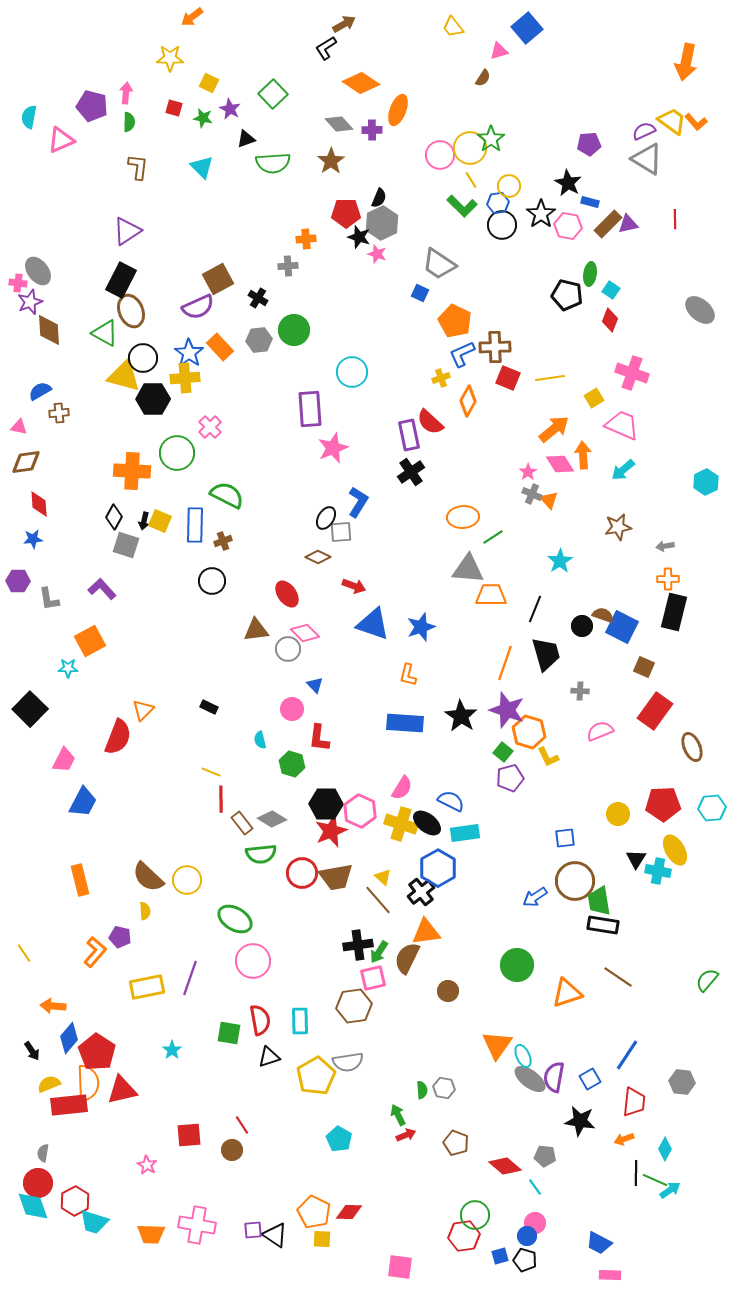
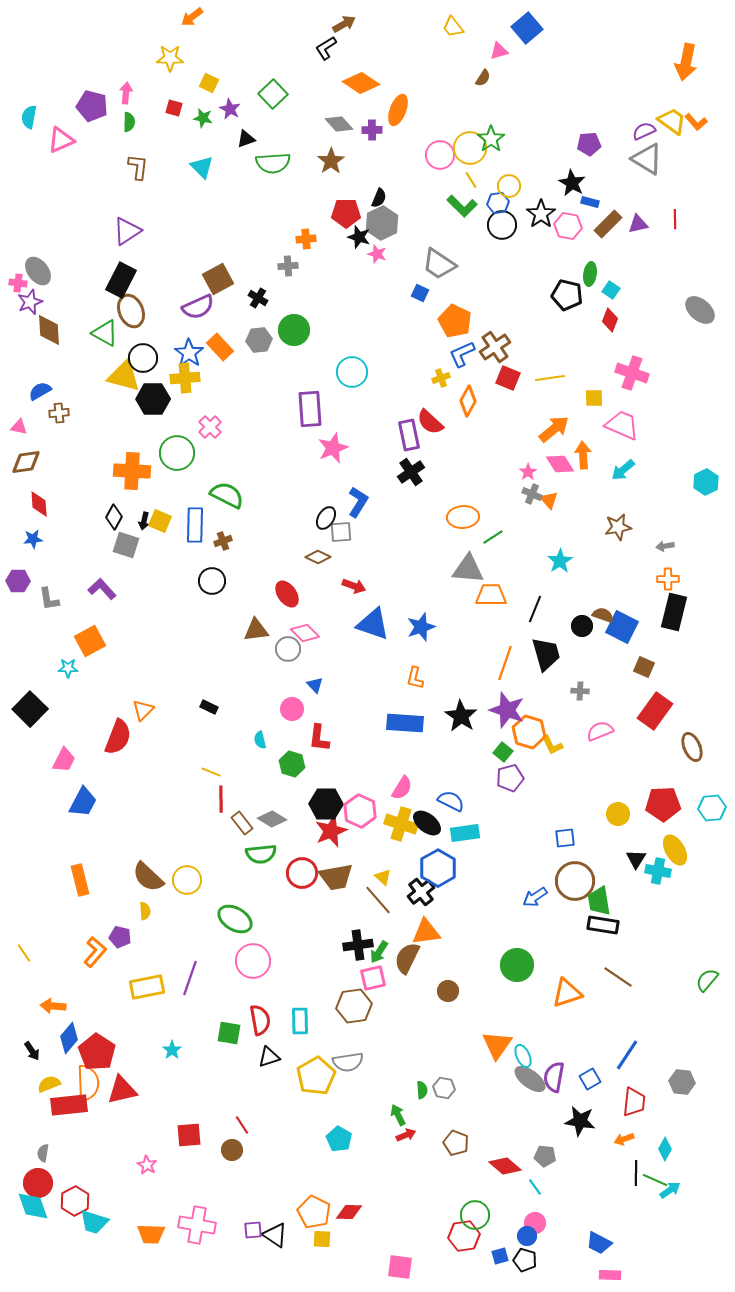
black star at (568, 183): moved 4 px right
purple triangle at (628, 224): moved 10 px right
brown cross at (495, 347): rotated 32 degrees counterclockwise
yellow square at (594, 398): rotated 30 degrees clockwise
orange L-shape at (408, 675): moved 7 px right, 3 px down
yellow L-shape at (548, 757): moved 4 px right, 12 px up
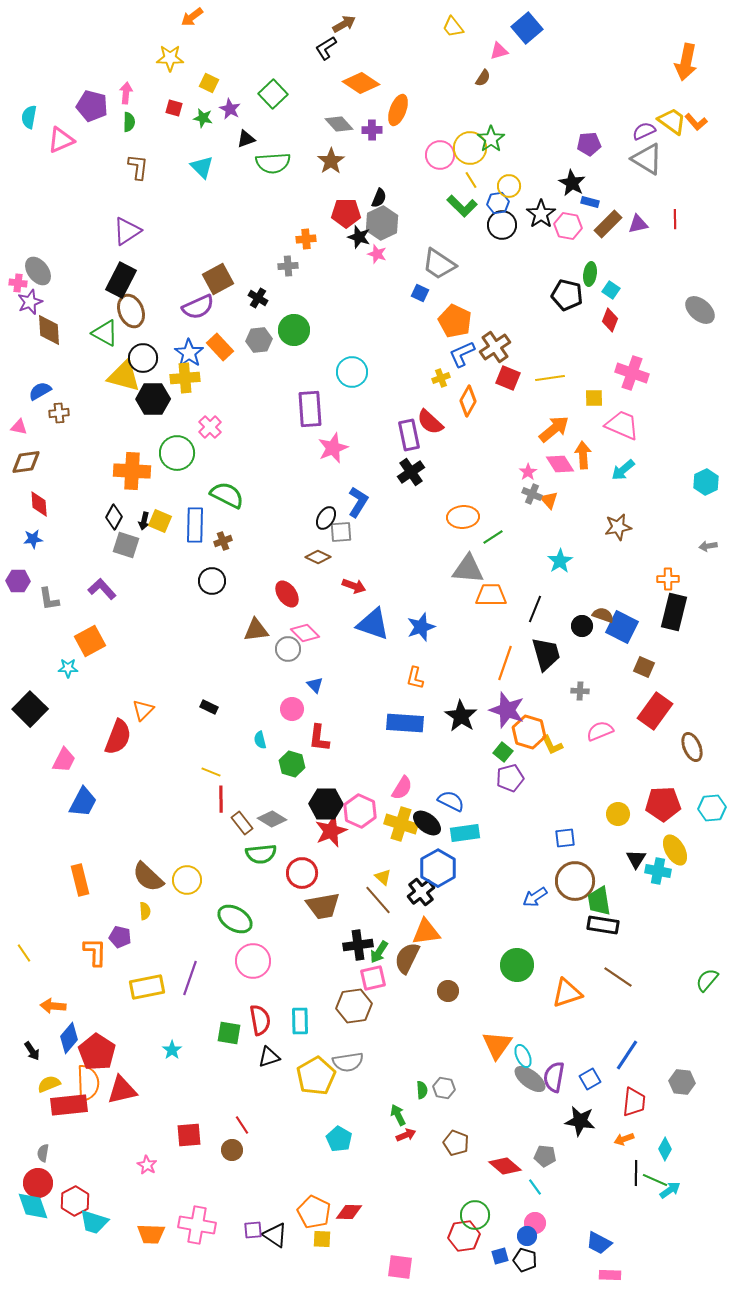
gray arrow at (665, 546): moved 43 px right
brown trapezoid at (336, 877): moved 13 px left, 29 px down
orange L-shape at (95, 952): rotated 40 degrees counterclockwise
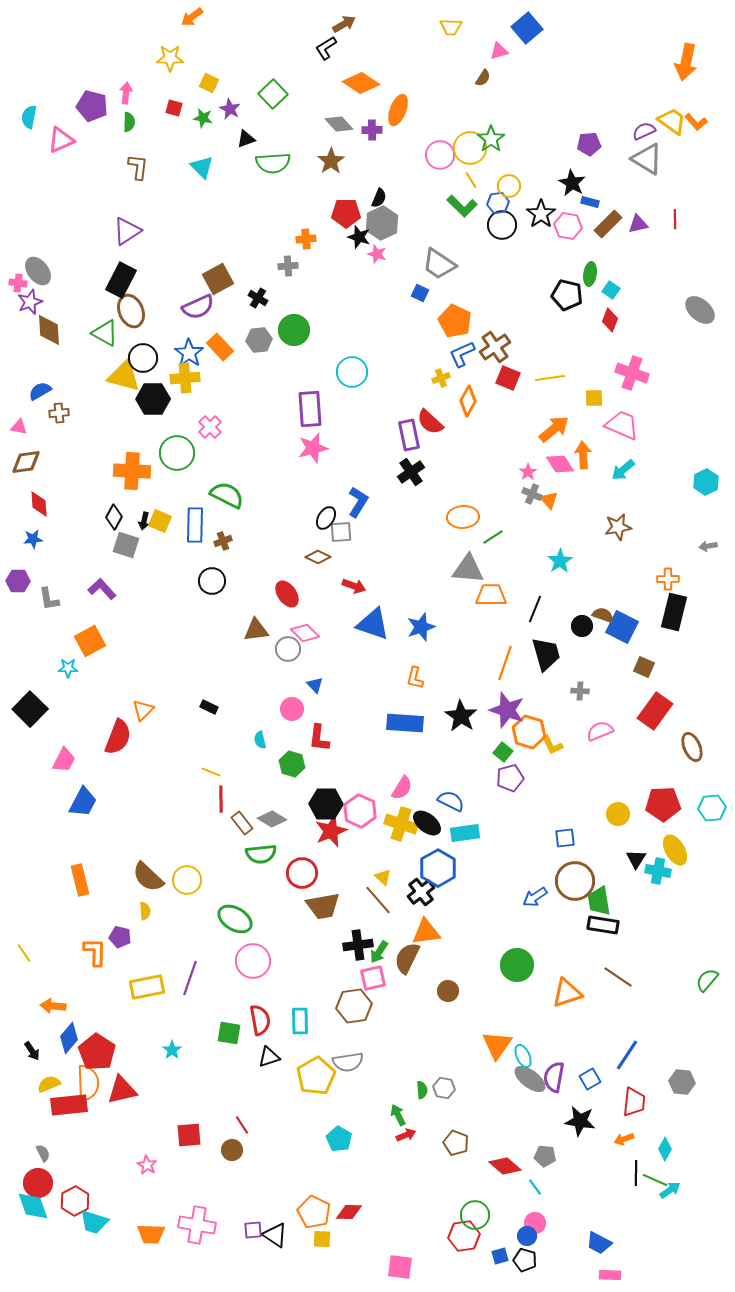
yellow trapezoid at (453, 27): moved 2 px left; rotated 50 degrees counterclockwise
pink star at (333, 448): moved 20 px left; rotated 8 degrees clockwise
gray semicircle at (43, 1153): rotated 144 degrees clockwise
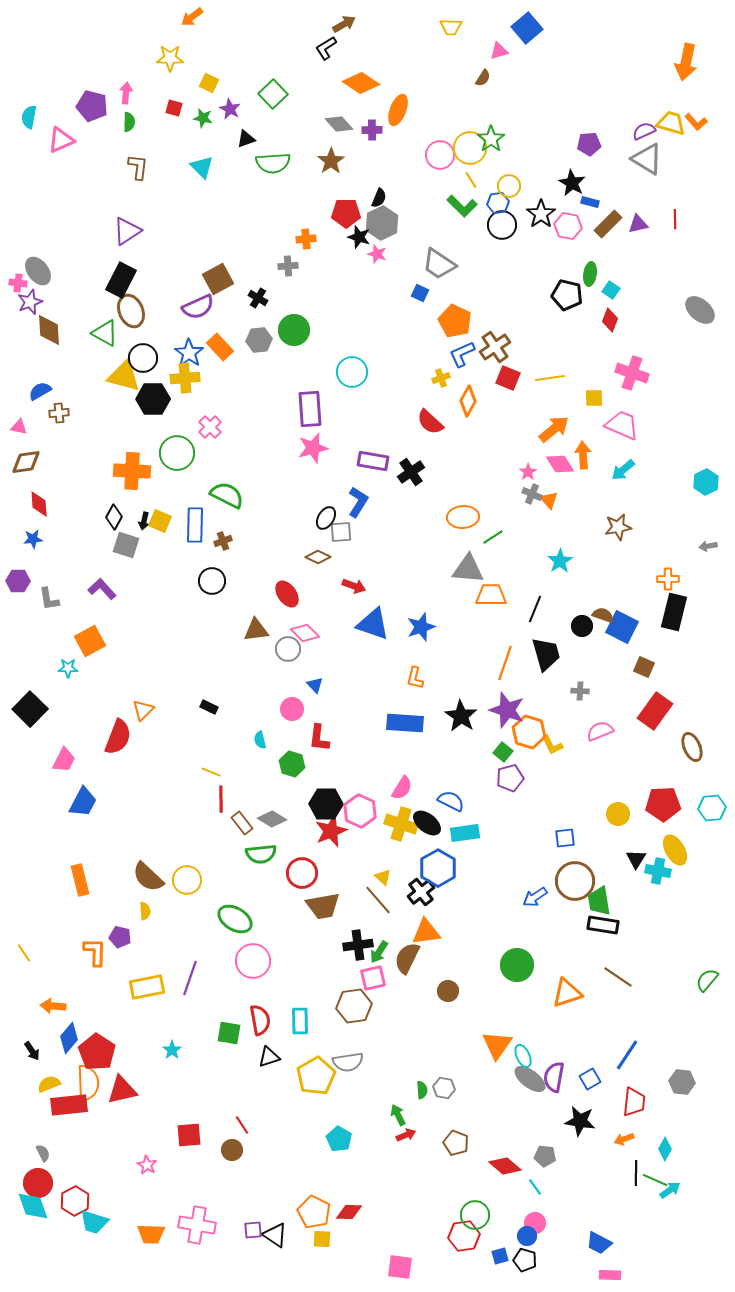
yellow trapezoid at (672, 121): moved 1 px left, 2 px down; rotated 20 degrees counterclockwise
purple rectangle at (409, 435): moved 36 px left, 26 px down; rotated 68 degrees counterclockwise
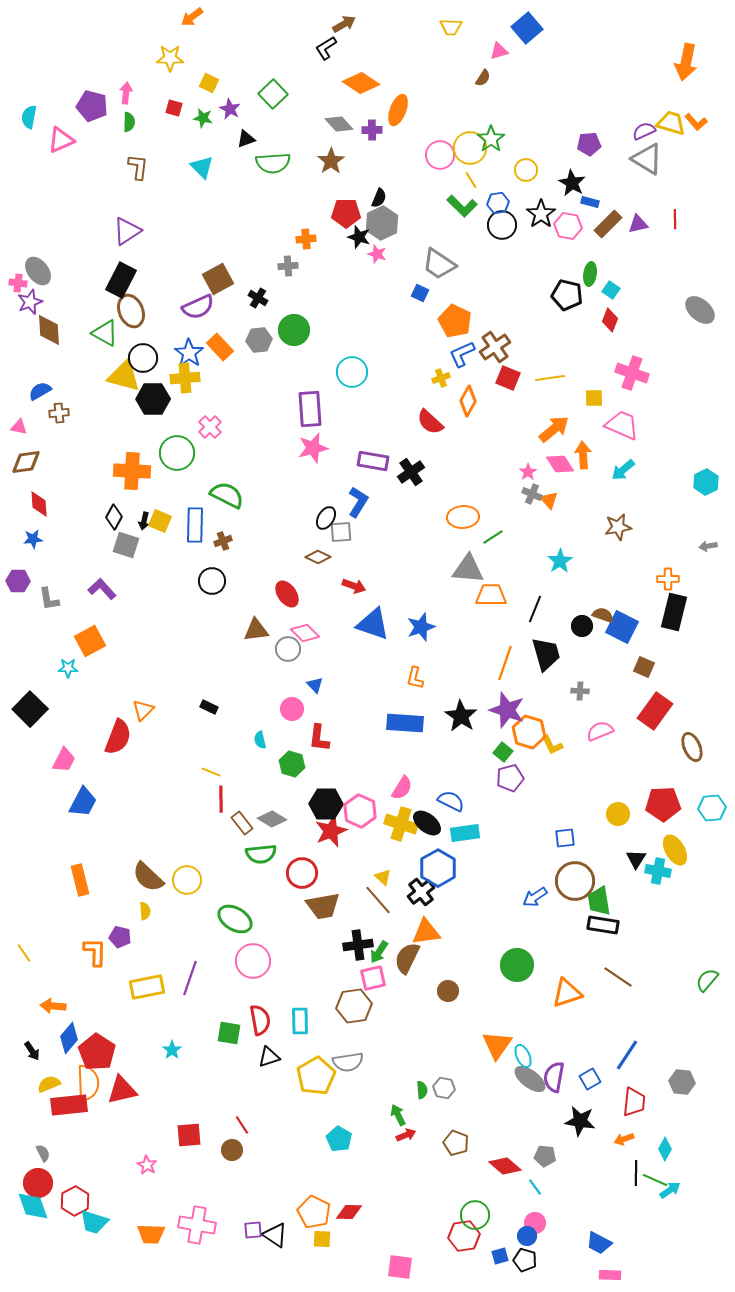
yellow circle at (509, 186): moved 17 px right, 16 px up
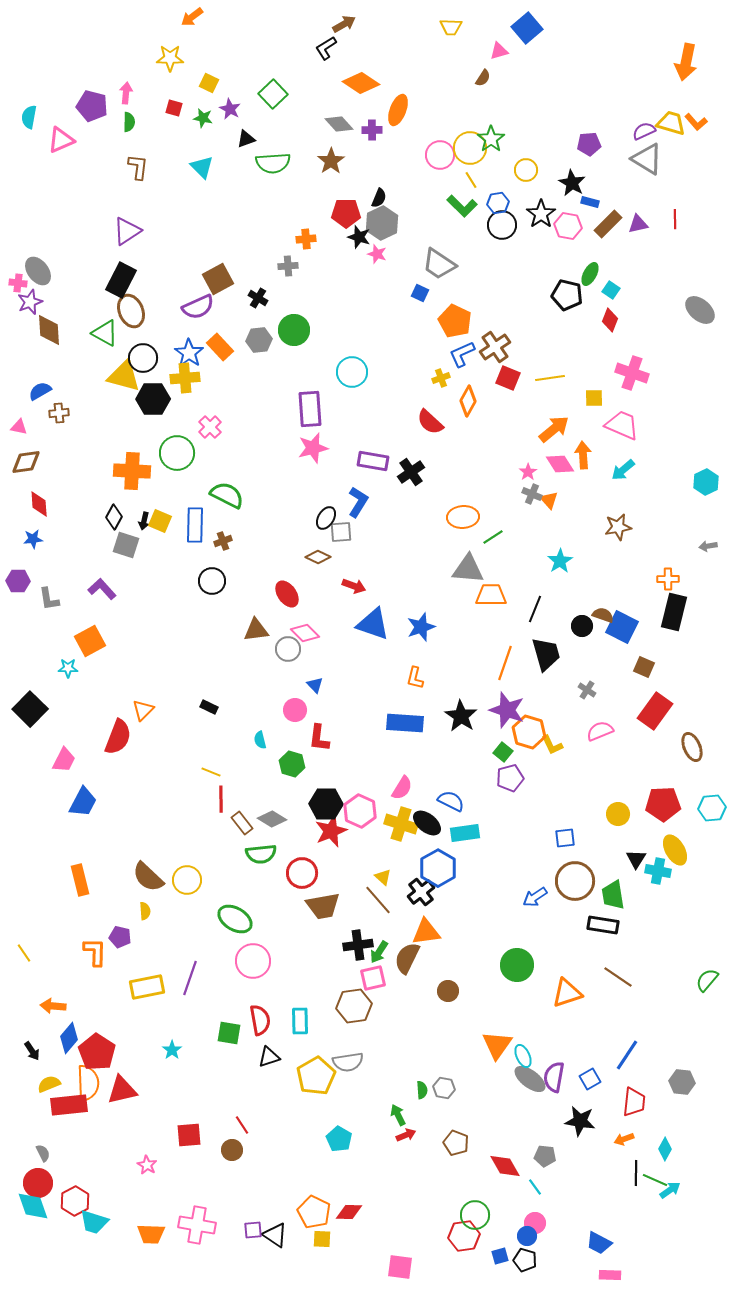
green ellipse at (590, 274): rotated 20 degrees clockwise
gray cross at (580, 691): moved 7 px right, 1 px up; rotated 30 degrees clockwise
pink circle at (292, 709): moved 3 px right, 1 px down
green trapezoid at (599, 901): moved 14 px right, 6 px up
red diamond at (505, 1166): rotated 20 degrees clockwise
